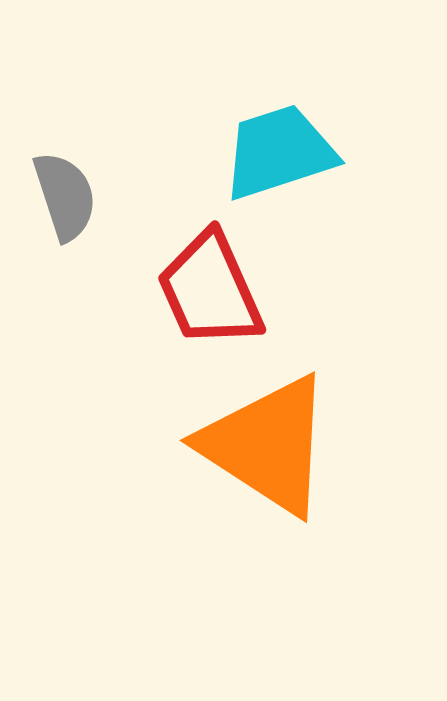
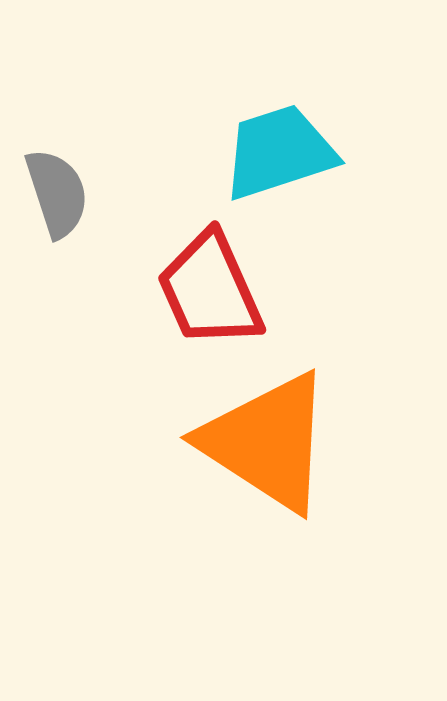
gray semicircle: moved 8 px left, 3 px up
orange triangle: moved 3 px up
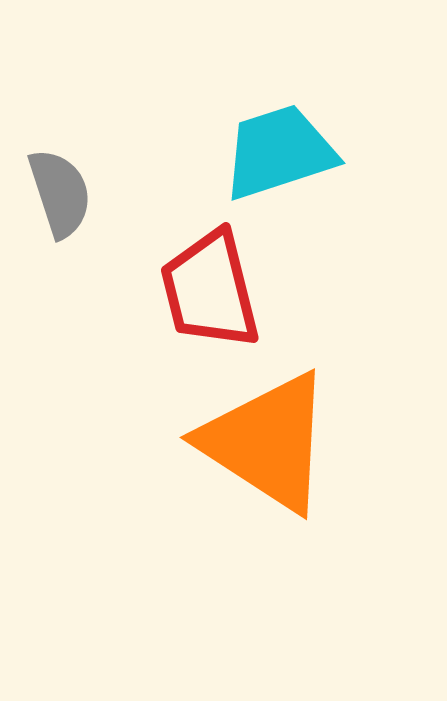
gray semicircle: moved 3 px right
red trapezoid: rotated 10 degrees clockwise
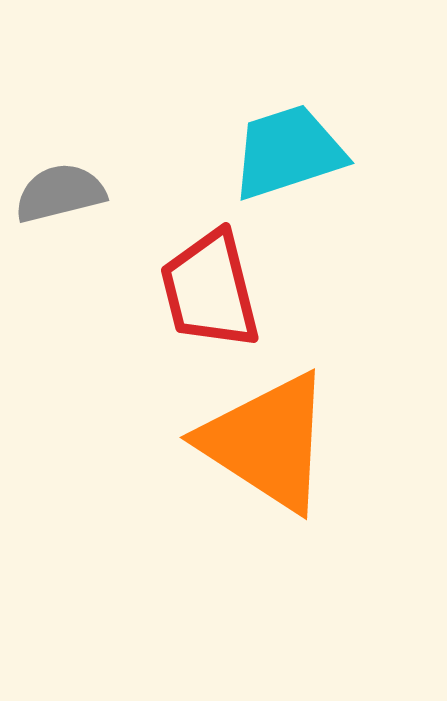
cyan trapezoid: moved 9 px right
gray semicircle: rotated 86 degrees counterclockwise
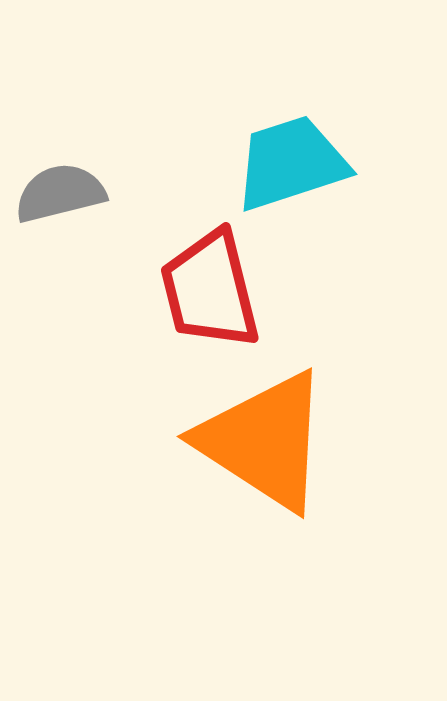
cyan trapezoid: moved 3 px right, 11 px down
orange triangle: moved 3 px left, 1 px up
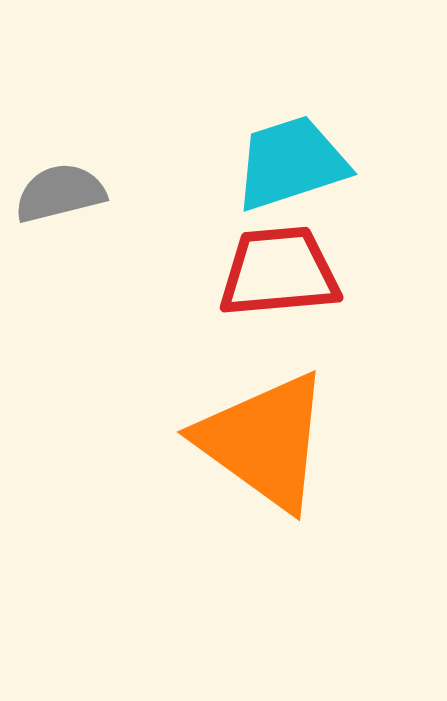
red trapezoid: moved 69 px right, 18 px up; rotated 99 degrees clockwise
orange triangle: rotated 3 degrees clockwise
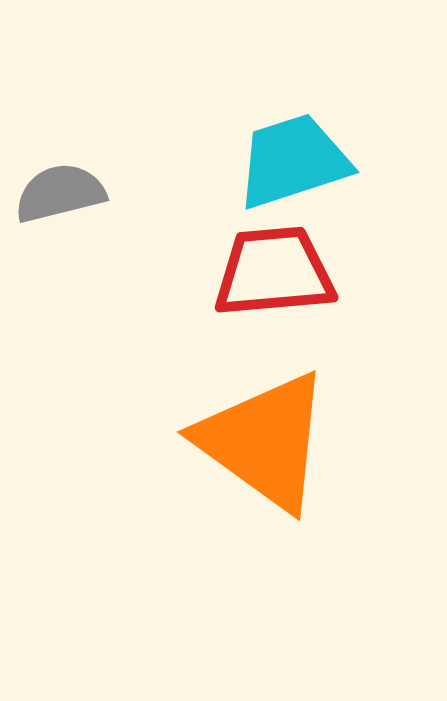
cyan trapezoid: moved 2 px right, 2 px up
red trapezoid: moved 5 px left
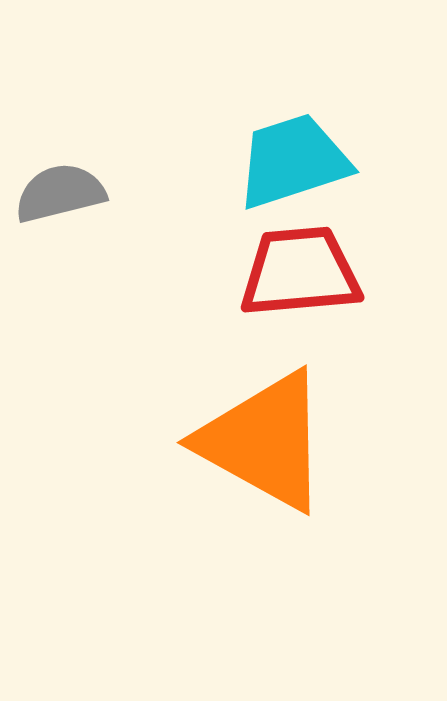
red trapezoid: moved 26 px right
orange triangle: rotated 7 degrees counterclockwise
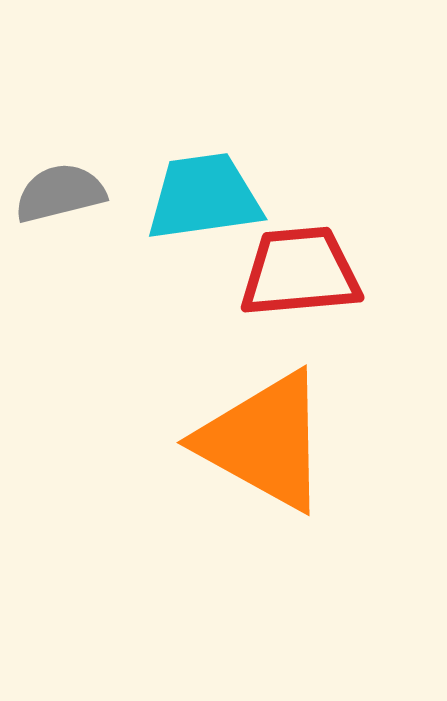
cyan trapezoid: moved 89 px left, 36 px down; rotated 10 degrees clockwise
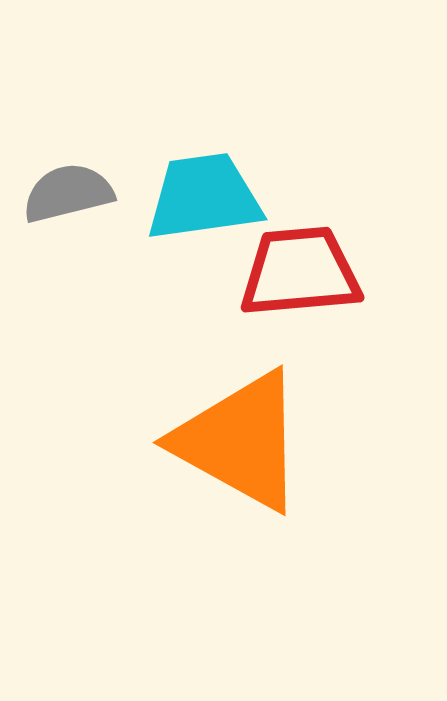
gray semicircle: moved 8 px right
orange triangle: moved 24 px left
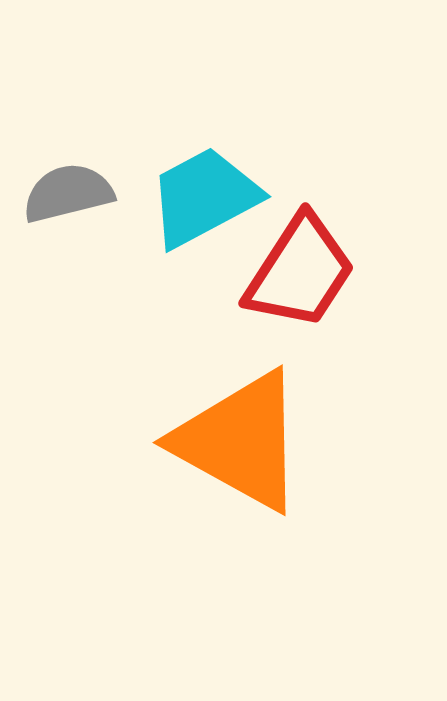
cyan trapezoid: rotated 20 degrees counterclockwise
red trapezoid: rotated 128 degrees clockwise
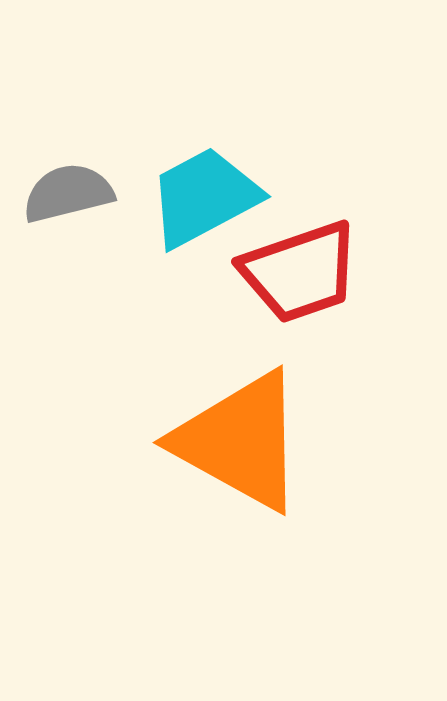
red trapezoid: rotated 38 degrees clockwise
